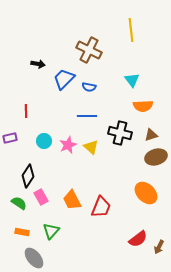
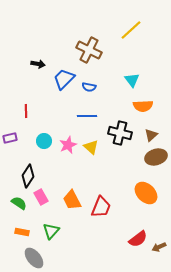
yellow line: rotated 55 degrees clockwise
brown triangle: rotated 24 degrees counterclockwise
brown arrow: rotated 40 degrees clockwise
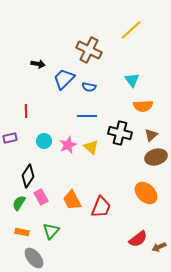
green semicircle: rotated 91 degrees counterclockwise
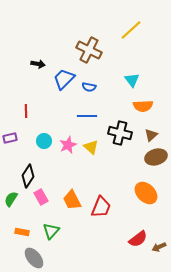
green semicircle: moved 8 px left, 4 px up
